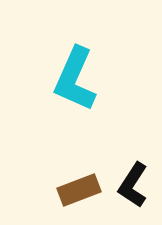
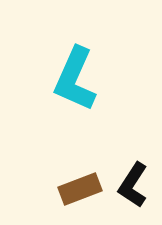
brown rectangle: moved 1 px right, 1 px up
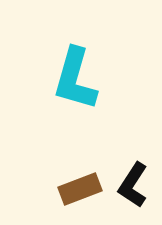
cyan L-shape: rotated 8 degrees counterclockwise
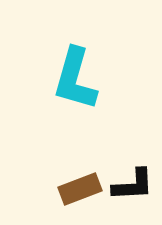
black L-shape: rotated 126 degrees counterclockwise
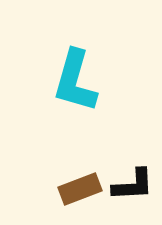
cyan L-shape: moved 2 px down
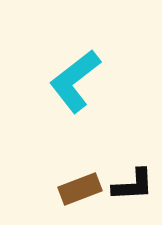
cyan L-shape: rotated 36 degrees clockwise
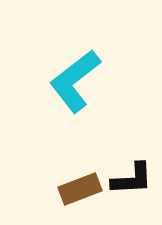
black L-shape: moved 1 px left, 6 px up
